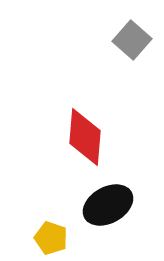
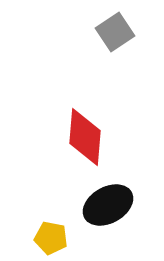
gray square: moved 17 px left, 8 px up; rotated 15 degrees clockwise
yellow pentagon: rotated 8 degrees counterclockwise
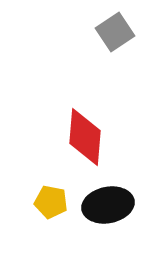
black ellipse: rotated 18 degrees clockwise
yellow pentagon: moved 36 px up
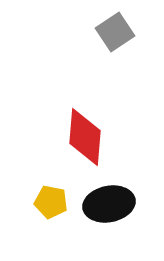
black ellipse: moved 1 px right, 1 px up
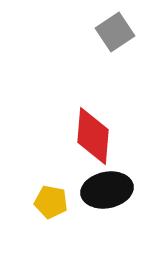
red diamond: moved 8 px right, 1 px up
black ellipse: moved 2 px left, 14 px up
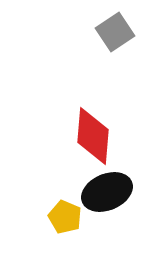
black ellipse: moved 2 px down; rotated 12 degrees counterclockwise
yellow pentagon: moved 14 px right, 15 px down; rotated 12 degrees clockwise
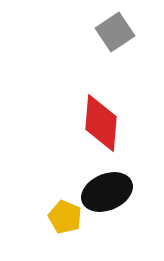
red diamond: moved 8 px right, 13 px up
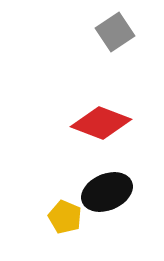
red diamond: rotated 74 degrees counterclockwise
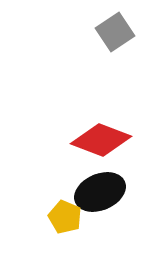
red diamond: moved 17 px down
black ellipse: moved 7 px left
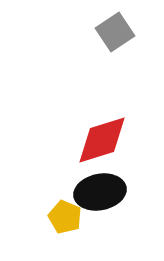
red diamond: moved 1 px right; rotated 38 degrees counterclockwise
black ellipse: rotated 12 degrees clockwise
